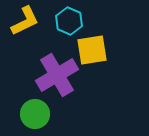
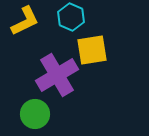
cyan hexagon: moved 2 px right, 4 px up
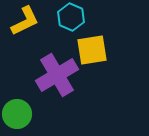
green circle: moved 18 px left
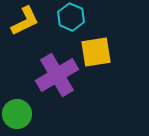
yellow square: moved 4 px right, 2 px down
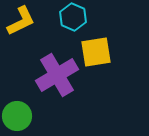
cyan hexagon: moved 2 px right
yellow L-shape: moved 4 px left
green circle: moved 2 px down
